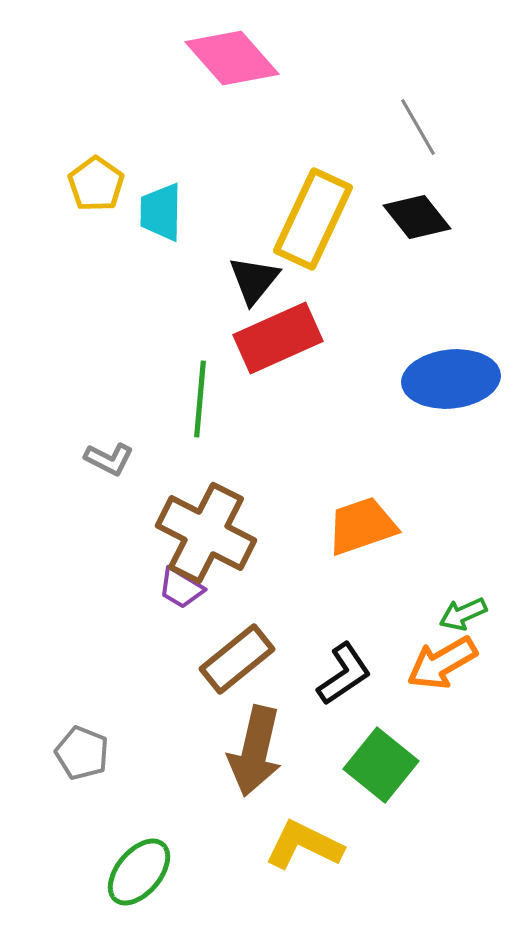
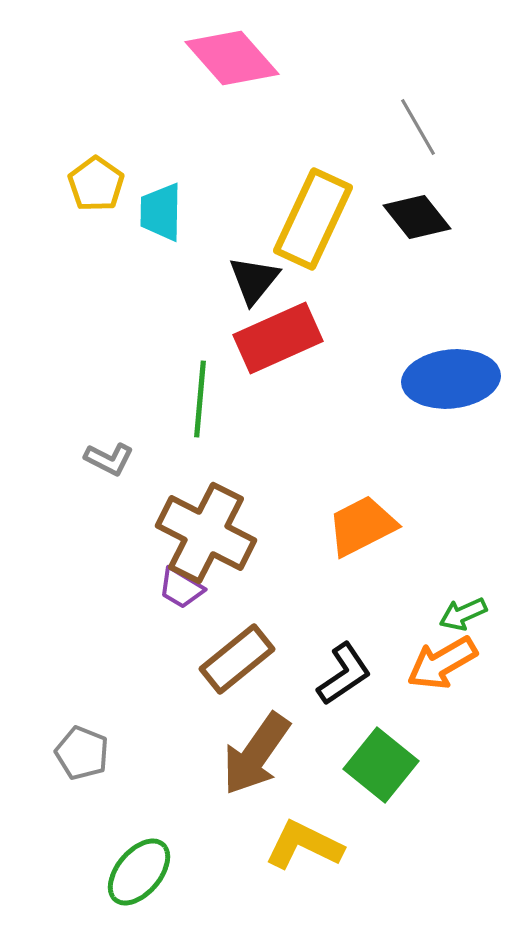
orange trapezoid: rotated 8 degrees counterclockwise
brown arrow: moved 1 px right, 3 px down; rotated 22 degrees clockwise
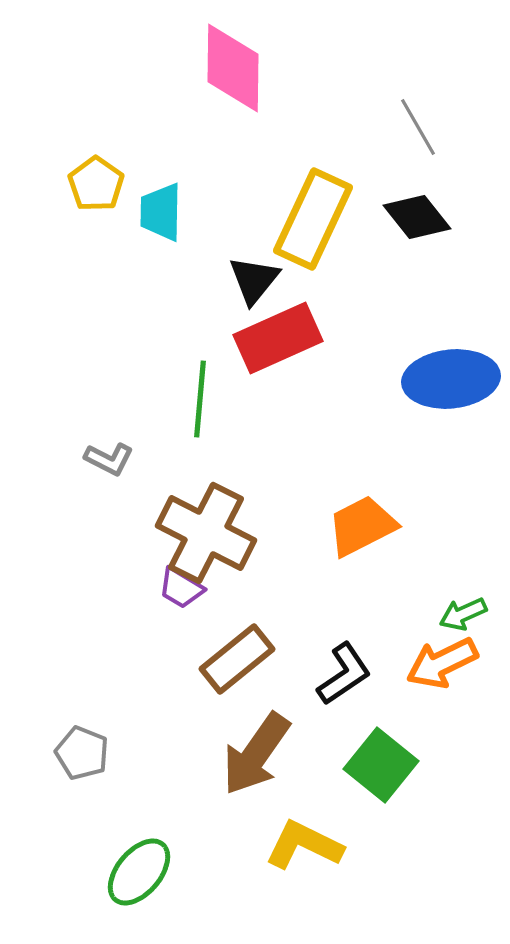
pink diamond: moved 1 px right, 10 px down; rotated 42 degrees clockwise
orange arrow: rotated 4 degrees clockwise
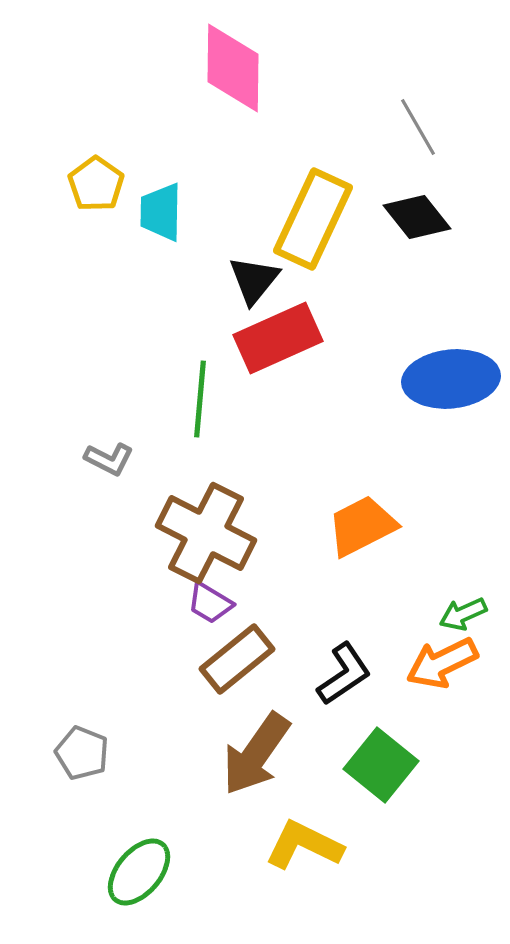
purple trapezoid: moved 29 px right, 15 px down
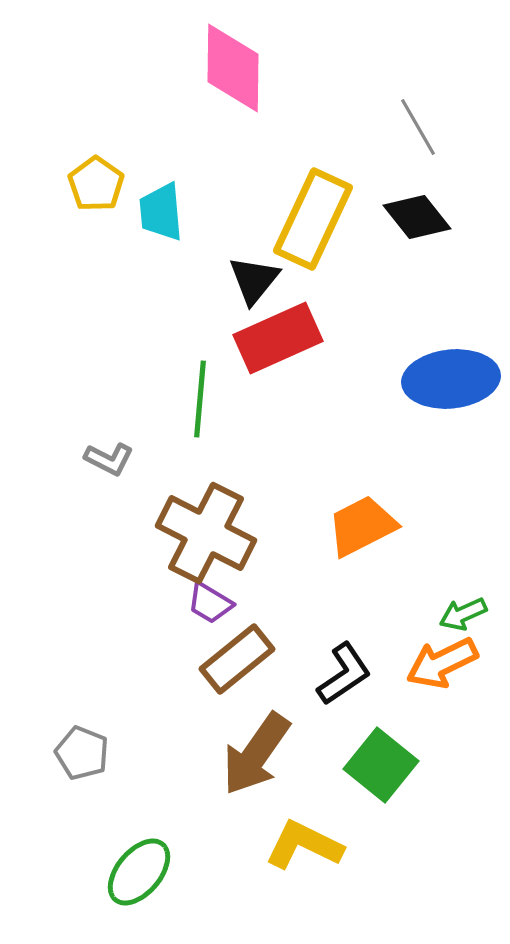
cyan trapezoid: rotated 6 degrees counterclockwise
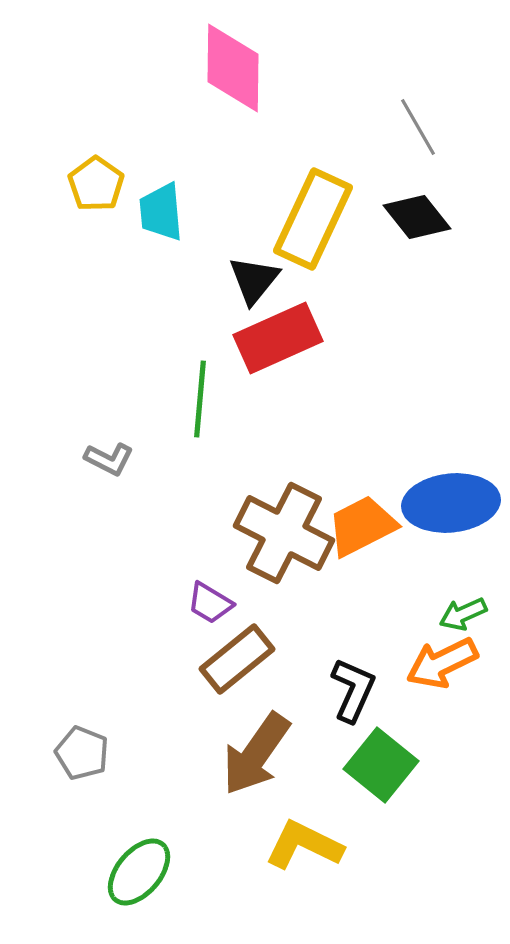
blue ellipse: moved 124 px down
brown cross: moved 78 px right
black L-shape: moved 9 px right, 16 px down; rotated 32 degrees counterclockwise
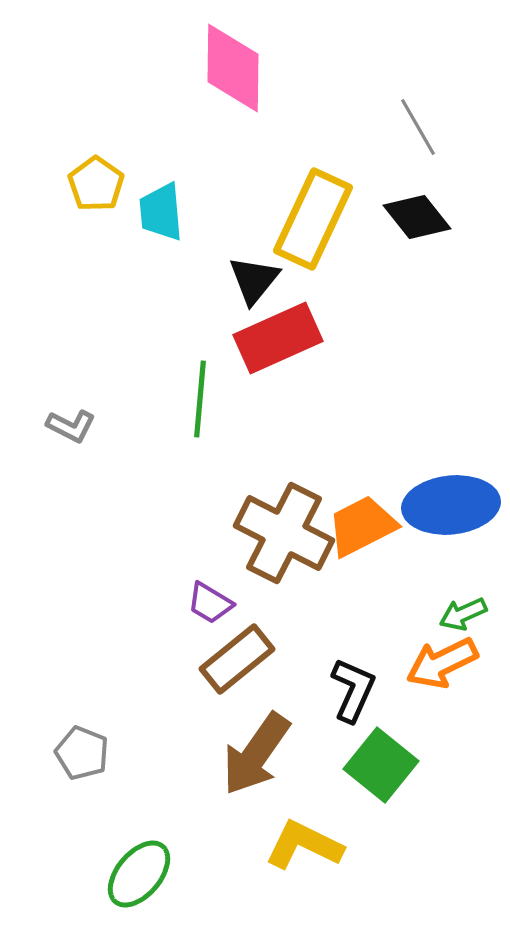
gray L-shape: moved 38 px left, 33 px up
blue ellipse: moved 2 px down
green ellipse: moved 2 px down
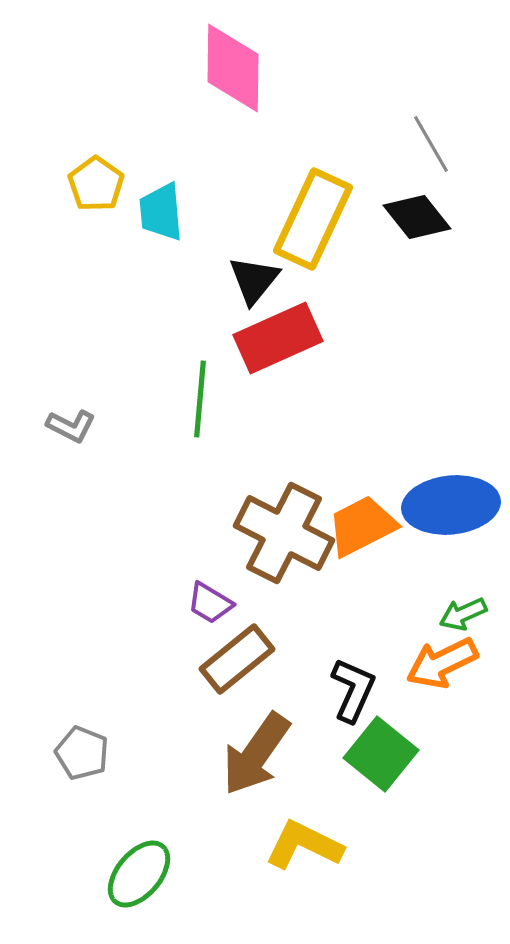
gray line: moved 13 px right, 17 px down
green square: moved 11 px up
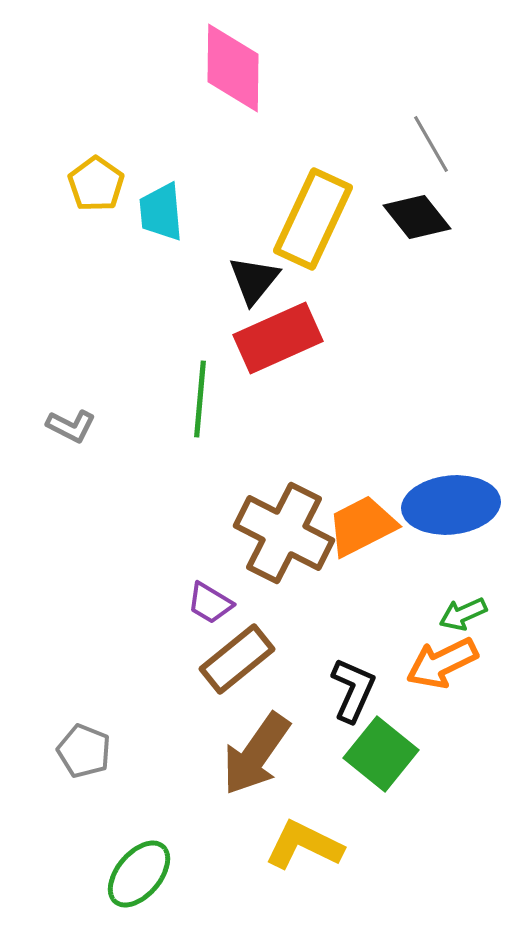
gray pentagon: moved 2 px right, 2 px up
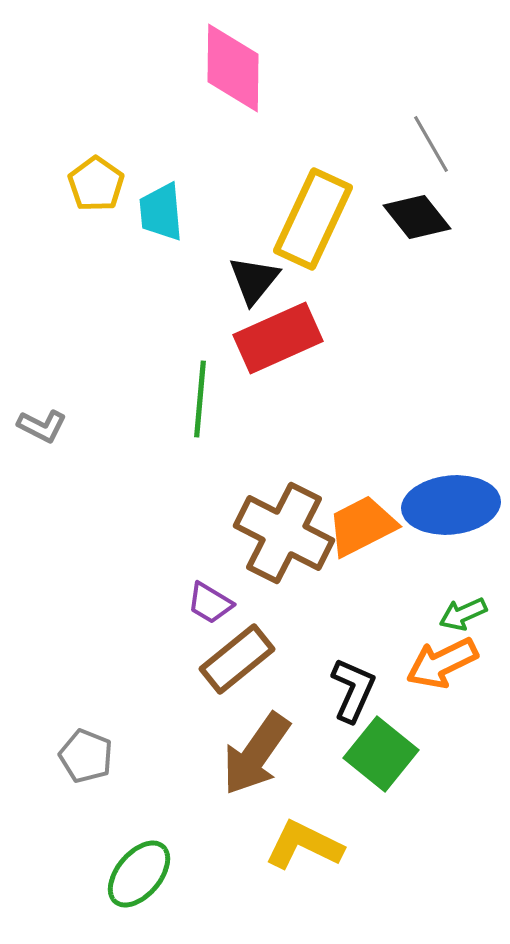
gray L-shape: moved 29 px left
gray pentagon: moved 2 px right, 5 px down
